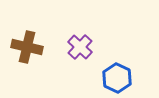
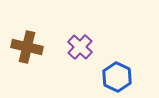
blue hexagon: moved 1 px up
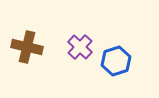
blue hexagon: moved 1 px left, 16 px up; rotated 16 degrees clockwise
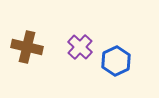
blue hexagon: rotated 8 degrees counterclockwise
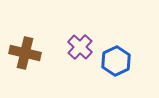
brown cross: moved 2 px left, 6 px down
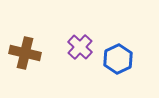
blue hexagon: moved 2 px right, 2 px up
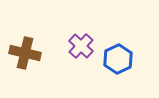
purple cross: moved 1 px right, 1 px up
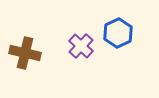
blue hexagon: moved 26 px up
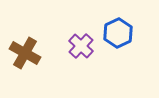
brown cross: rotated 16 degrees clockwise
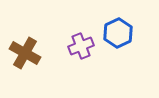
purple cross: rotated 25 degrees clockwise
